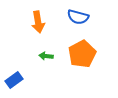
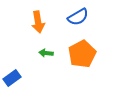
blue semicircle: rotated 45 degrees counterclockwise
green arrow: moved 3 px up
blue rectangle: moved 2 px left, 2 px up
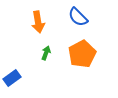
blue semicircle: rotated 75 degrees clockwise
green arrow: rotated 104 degrees clockwise
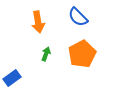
green arrow: moved 1 px down
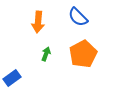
orange arrow: rotated 15 degrees clockwise
orange pentagon: moved 1 px right
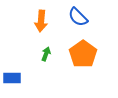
orange arrow: moved 3 px right, 1 px up
orange pentagon: rotated 8 degrees counterclockwise
blue rectangle: rotated 36 degrees clockwise
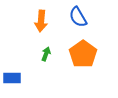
blue semicircle: rotated 15 degrees clockwise
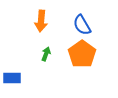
blue semicircle: moved 4 px right, 8 px down
orange pentagon: moved 1 px left
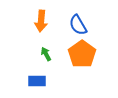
blue semicircle: moved 4 px left
green arrow: rotated 48 degrees counterclockwise
blue rectangle: moved 25 px right, 3 px down
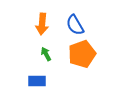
orange arrow: moved 1 px right, 3 px down
blue semicircle: moved 3 px left
orange pentagon: rotated 16 degrees clockwise
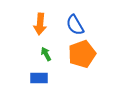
orange arrow: moved 2 px left
blue rectangle: moved 2 px right, 3 px up
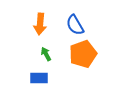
orange pentagon: moved 1 px right
